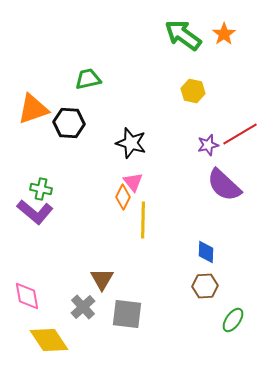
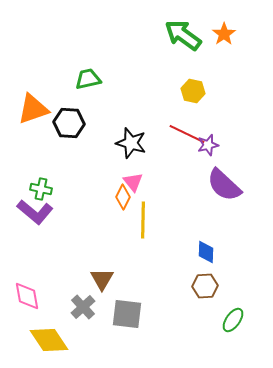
red line: moved 53 px left; rotated 57 degrees clockwise
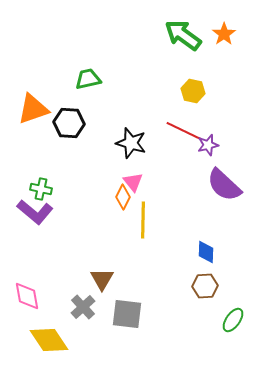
red line: moved 3 px left, 3 px up
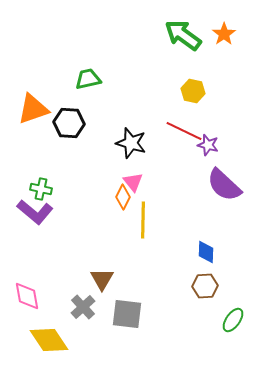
purple star: rotated 30 degrees clockwise
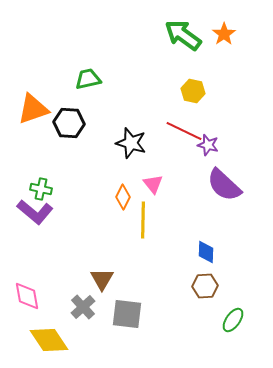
pink triangle: moved 20 px right, 2 px down
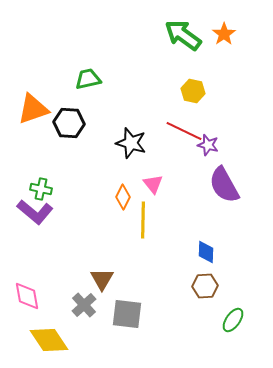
purple semicircle: rotated 18 degrees clockwise
gray cross: moved 1 px right, 2 px up
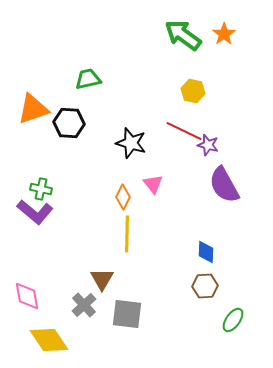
yellow line: moved 16 px left, 14 px down
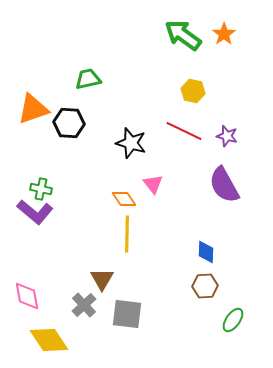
purple star: moved 19 px right, 9 px up
orange diamond: moved 1 px right, 2 px down; rotated 60 degrees counterclockwise
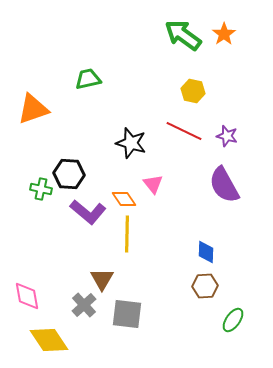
black hexagon: moved 51 px down
purple L-shape: moved 53 px right
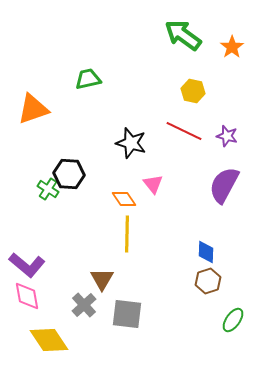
orange star: moved 8 px right, 13 px down
purple semicircle: rotated 57 degrees clockwise
green cross: moved 7 px right; rotated 20 degrees clockwise
purple L-shape: moved 61 px left, 53 px down
brown hexagon: moved 3 px right, 5 px up; rotated 15 degrees counterclockwise
